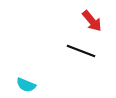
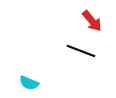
cyan semicircle: moved 3 px right, 2 px up
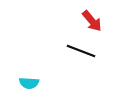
cyan semicircle: rotated 18 degrees counterclockwise
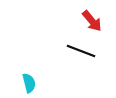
cyan semicircle: rotated 108 degrees counterclockwise
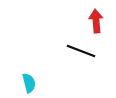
red arrow: moved 4 px right; rotated 145 degrees counterclockwise
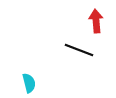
black line: moved 2 px left, 1 px up
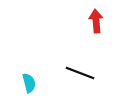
black line: moved 1 px right, 23 px down
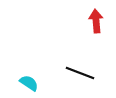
cyan semicircle: rotated 42 degrees counterclockwise
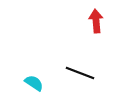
cyan semicircle: moved 5 px right
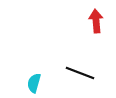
cyan semicircle: rotated 108 degrees counterclockwise
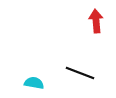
cyan semicircle: rotated 84 degrees clockwise
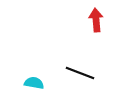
red arrow: moved 1 px up
